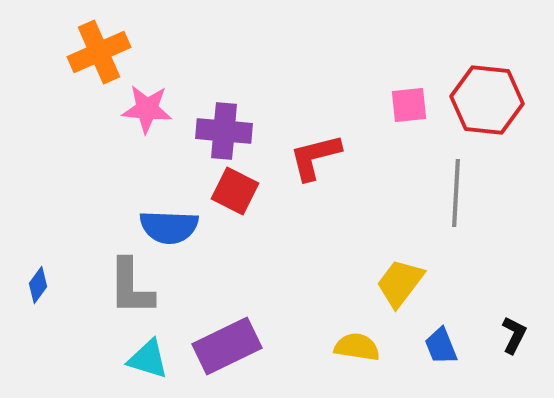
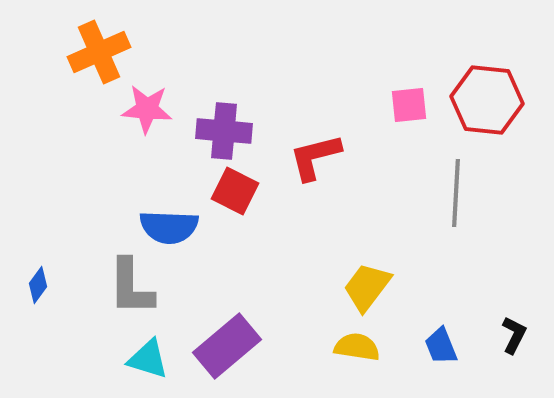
yellow trapezoid: moved 33 px left, 4 px down
purple rectangle: rotated 14 degrees counterclockwise
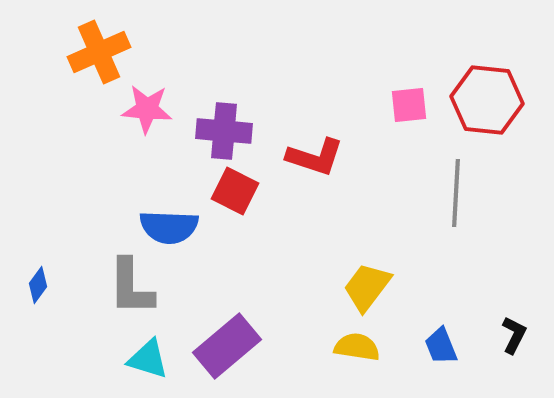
red L-shape: rotated 148 degrees counterclockwise
